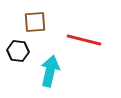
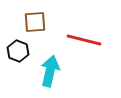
black hexagon: rotated 15 degrees clockwise
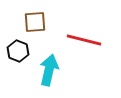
cyan arrow: moved 1 px left, 1 px up
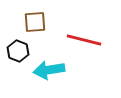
cyan arrow: rotated 112 degrees counterclockwise
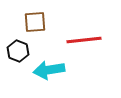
red line: rotated 20 degrees counterclockwise
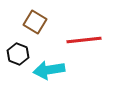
brown square: rotated 35 degrees clockwise
black hexagon: moved 3 px down
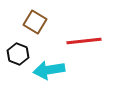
red line: moved 1 px down
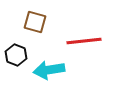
brown square: rotated 15 degrees counterclockwise
black hexagon: moved 2 px left, 1 px down
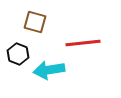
red line: moved 1 px left, 2 px down
black hexagon: moved 2 px right, 1 px up
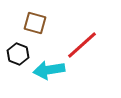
brown square: moved 1 px down
red line: moved 1 px left, 2 px down; rotated 36 degrees counterclockwise
